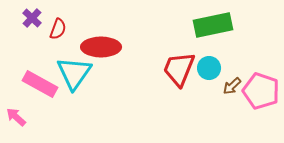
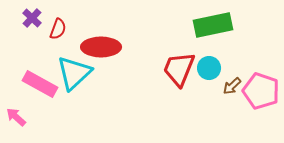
cyan triangle: rotated 12 degrees clockwise
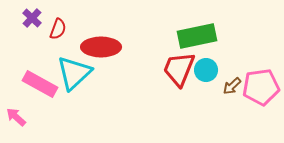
green rectangle: moved 16 px left, 11 px down
cyan circle: moved 3 px left, 2 px down
pink pentagon: moved 4 px up; rotated 27 degrees counterclockwise
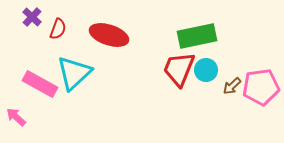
purple cross: moved 1 px up
red ellipse: moved 8 px right, 12 px up; rotated 18 degrees clockwise
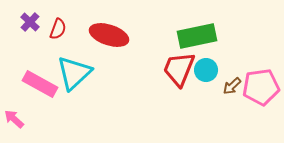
purple cross: moved 2 px left, 5 px down
pink arrow: moved 2 px left, 2 px down
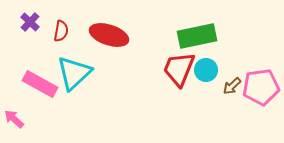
red semicircle: moved 3 px right, 2 px down; rotated 10 degrees counterclockwise
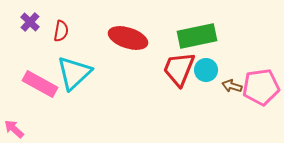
red ellipse: moved 19 px right, 3 px down
brown arrow: rotated 60 degrees clockwise
pink arrow: moved 10 px down
